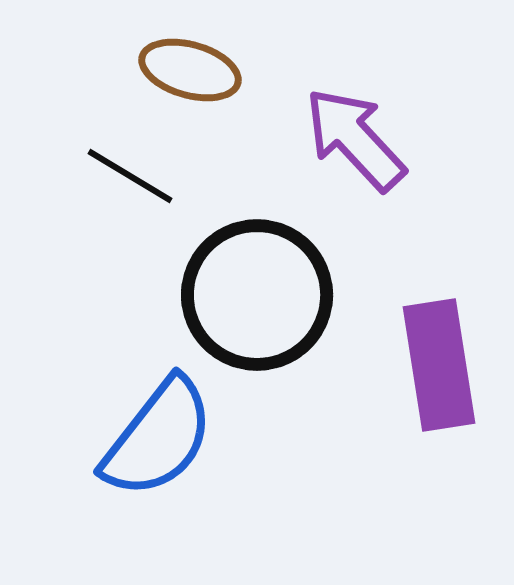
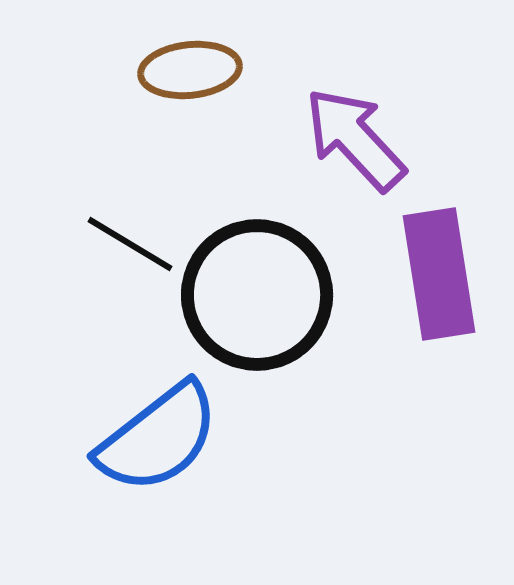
brown ellipse: rotated 22 degrees counterclockwise
black line: moved 68 px down
purple rectangle: moved 91 px up
blue semicircle: rotated 14 degrees clockwise
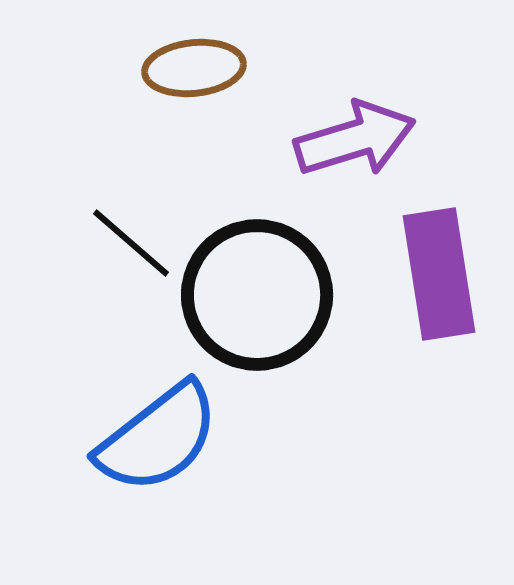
brown ellipse: moved 4 px right, 2 px up
purple arrow: rotated 116 degrees clockwise
black line: moved 1 px right, 1 px up; rotated 10 degrees clockwise
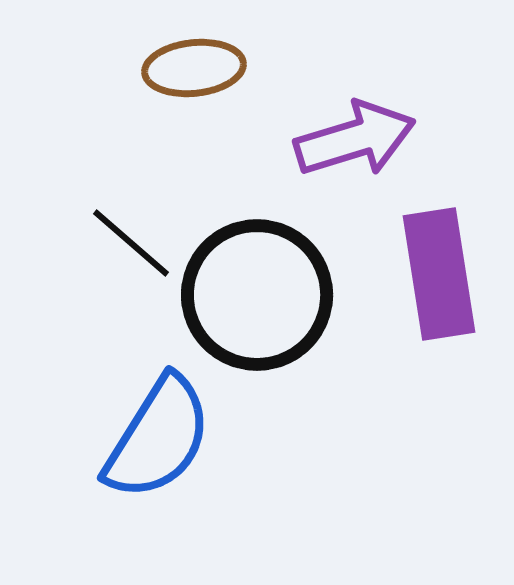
blue semicircle: rotated 20 degrees counterclockwise
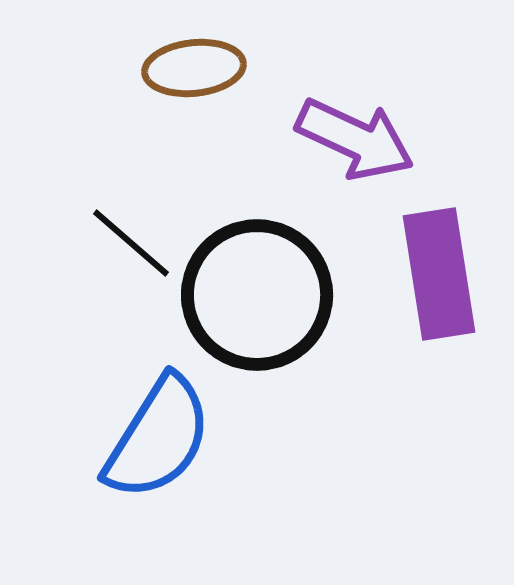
purple arrow: rotated 42 degrees clockwise
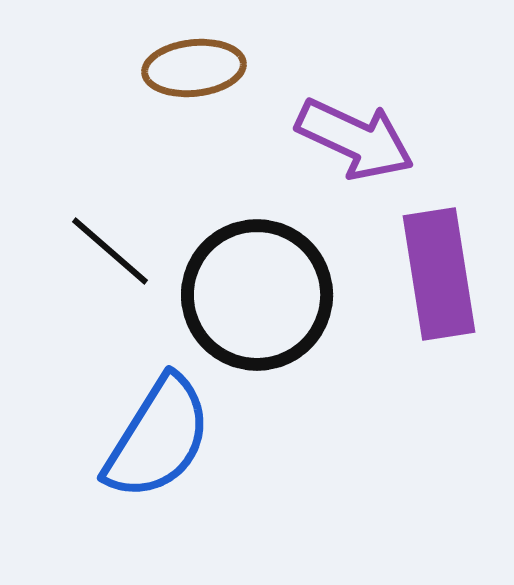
black line: moved 21 px left, 8 px down
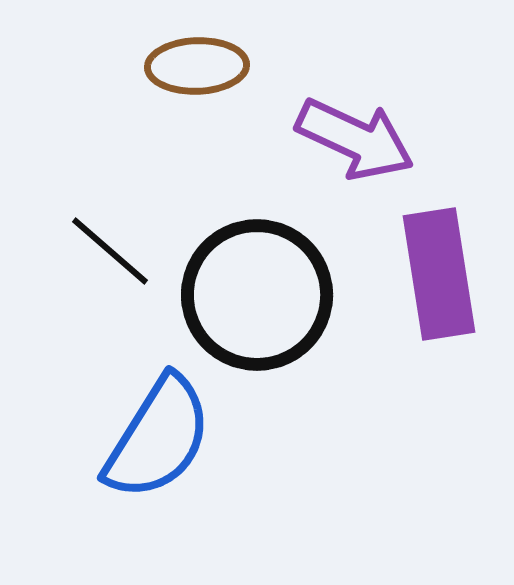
brown ellipse: moved 3 px right, 2 px up; rotated 4 degrees clockwise
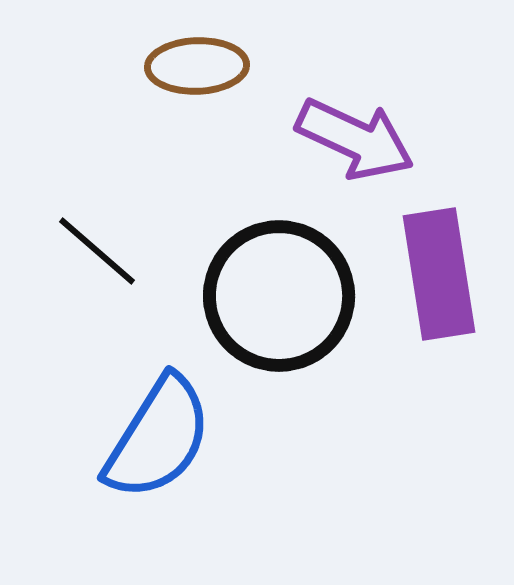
black line: moved 13 px left
black circle: moved 22 px right, 1 px down
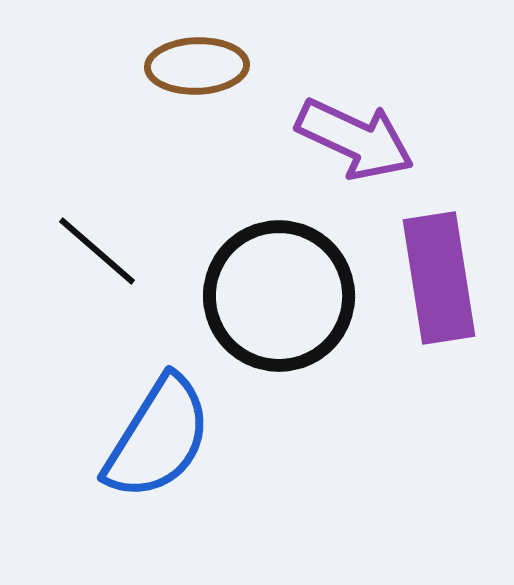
purple rectangle: moved 4 px down
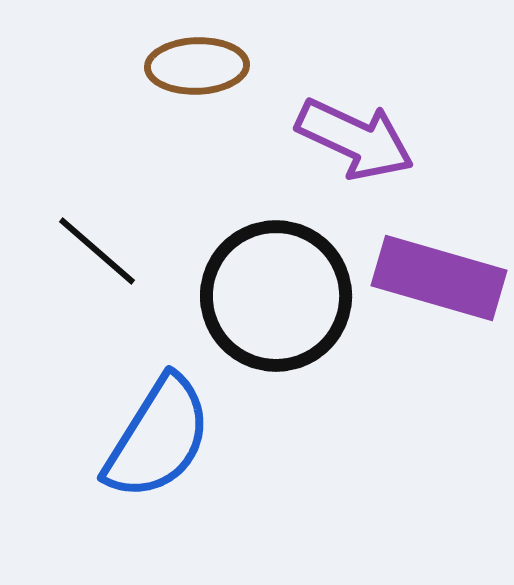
purple rectangle: rotated 65 degrees counterclockwise
black circle: moved 3 px left
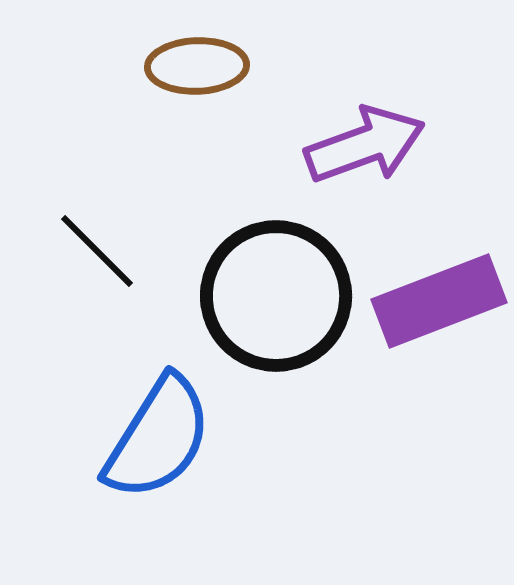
purple arrow: moved 10 px right, 6 px down; rotated 45 degrees counterclockwise
black line: rotated 4 degrees clockwise
purple rectangle: moved 23 px down; rotated 37 degrees counterclockwise
